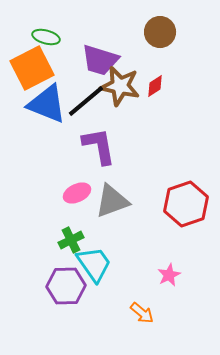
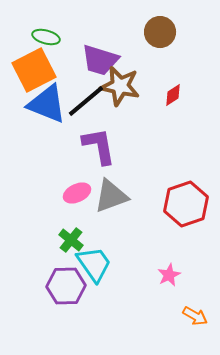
orange square: moved 2 px right, 2 px down
red diamond: moved 18 px right, 9 px down
gray triangle: moved 1 px left, 5 px up
green cross: rotated 25 degrees counterclockwise
orange arrow: moved 53 px right, 3 px down; rotated 10 degrees counterclockwise
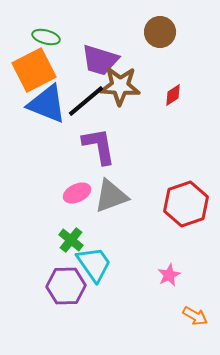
brown star: rotated 9 degrees counterclockwise
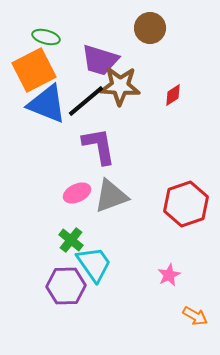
brown circle: moved 10 px left, 4 px up
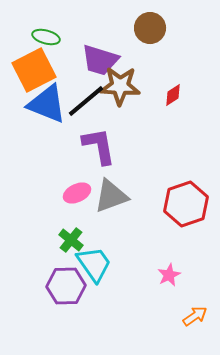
orange arrow: rotated 65 degrees counterclockwise
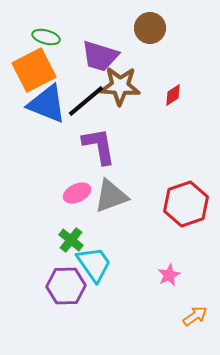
purple trapezoid: moved 4 px up
